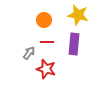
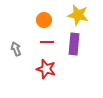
gray arrow: moved 13 px left, 4 px up; rotated 56 degrees counterclockwise
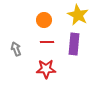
yellow star: rotated 15 degrees clockwise
red star: rotated 18 degrees counterclockwise
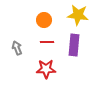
yellow star: rotated 20 degrees counterclockwise
purple rectangle: moved 1 px down
gray arrow: moved 1 px right, 1 px up
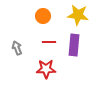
orange circle: moved 1 px left, 4 px up
red line: moved 2 px right
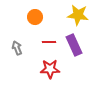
orange circle: moved 8 px left, 1 px down
purple rectangle: rotated 30 degrees counterclockwise
red star: moved 4 px right
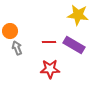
orange circle: moved 25 px left, 14 px down
purple rectangle: rotated 35 degrees counterclockwise
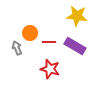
yellow star: moved 1 px left, 1 px down
orange circle: moved 20 px right, 2 px down
purple rectangle: moved 1 px right, 1 px down
red star: rotated 18 degrees clockwise
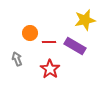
yellow star: moved 8 px right, 4 px down; rotated 20 degrees counterclockwise
gray arrow: moved 11 px down
red star: rotated 18 degrees clockwise
